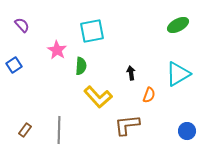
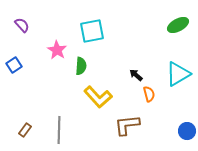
black arrow: moved 5 px right, 2 px down; rotated 40 degrees counterclockwise
orange semicircle: moved 1 px up; rotated 35 degrees counterclockwise
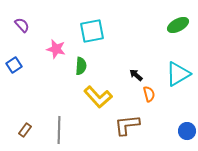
pink star: moved 1 px left, 1 px up; rotated 18 degrees counterclockwise
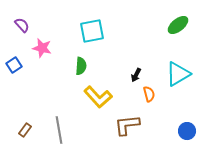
green ellipse: rotated 10 degrees counterclockwise
pink star: moved 14 px left, 1 px up
black arrow: rotated 104 degrees counterclockwise
gray line: rotated 12 degrees counterclockwise
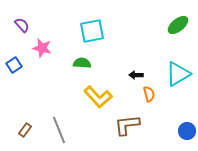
green semicircle: moved 1 px right, 3 px up; rotated 90 degrees counterclockwise
black arrow: rotated 64 degrees clockwise
gray line: rotated 12 degrees counterclockwise
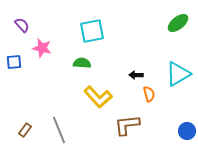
green ellipse: moved 2 px up
blue square: moved 3 px up; rotated 28 degrees clockwise
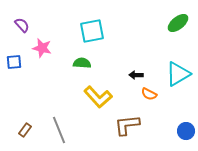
orange semicircle: rotated 133 degrees clockwise
blue circle: moved 1 px left
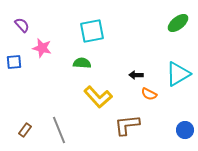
blue circle: moved 1 px left, 1 px up
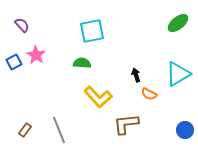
pink star: moved 6 px left, 7 px down; rotated 18 degrees clockwise
blue square: rotated 21 degrees counterclockwise
black arrow: rotated 72 degrees clockwise
brown L-shape: moved 1 px left, 1 px up
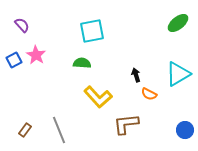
blue square: moved 2 px up
